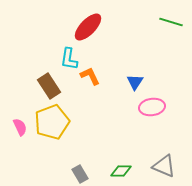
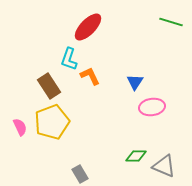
cyan L-shape: rotated 10 degrees clockwise
green diamond: moved 15 px right, 15 px up
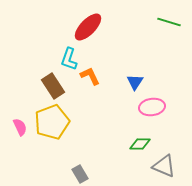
green line: moved 2 px left
brown rectangle: moved 4 px right
green diamond: moved 4 px right, 12 px up
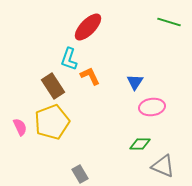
gray triangle: moved 1 px left
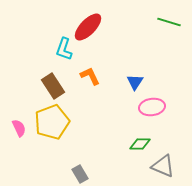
cyan L-shape: moved 5 px left, 10 px up
pink semicircle: moved 1 px left, 1 px down
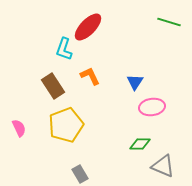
yellow pentagon: moved 14 px right, 3 px down
